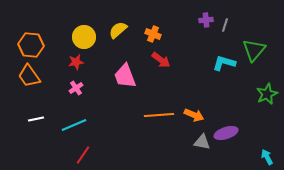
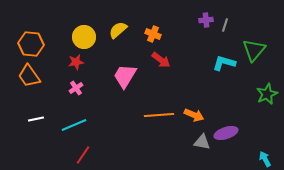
orange hexagon: moved 1 px up
pink trapezoid: rotated 52 degrees clockwise
cyan arrow: moved 2 px left, 2 px down
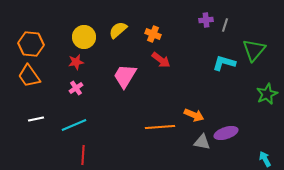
orange line: moved 1 px right, 12 px down
red line: rotated 30 degrees counterclockwise
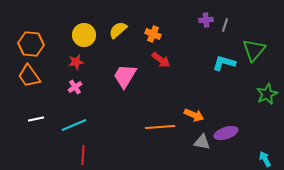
yellow circle: moved 2 px up
pink cross: moved 1 px left, 1 px up
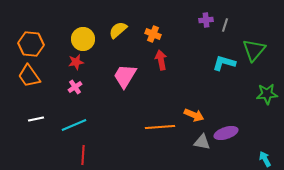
yellow circle: moved 1 px left, 4 px down
red arrow: rotated 138 degrees counterclockwise
green star: rotated 20 degrees clockwise
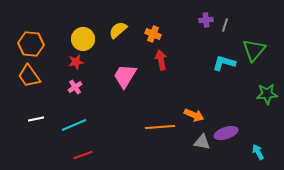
red line: rotated 66 degrees clockwise
cyan arrow: moved 7 px left, 7 px up
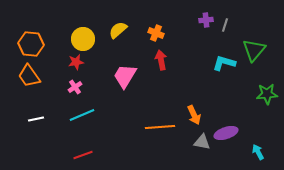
orange cross: moved 3 px right, 1 px up
orange arrow: rotated 42 degrees clockwise
cyan line: moved 8 px right, 10 px up
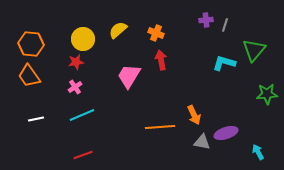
pink trapezoid: moved 4 px right
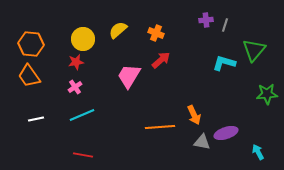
red arrow: rotated 60 degrees clockwise
red line: rotated 30 degrees clockwise
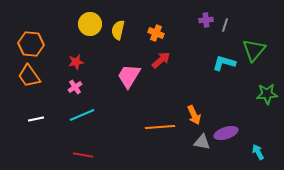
yellow semicircle: rotated 36 degrees counterclockwise
yellow circle: moved 7 px right, 15 px up
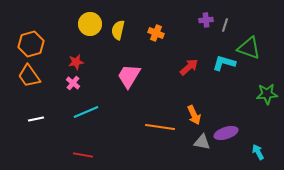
orange hexagon: rotated 20 degrees counterclockwise
green triangle: moved 5 px left, 2 px up; rotated 50 degrees counterclockwise
red arrow: moved 28 px right, 7 px down
pink cross: moved 2 px left, 4 px up; rotated 16 degrees counterclockwise
cyan line: moved 4 px right, 3 px up
orange line: rotated 12 degrees clockwise
